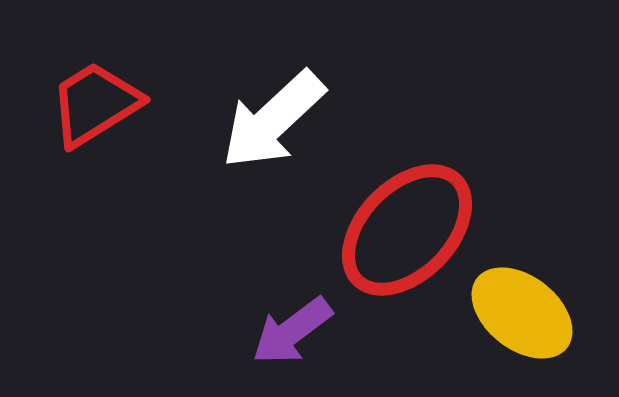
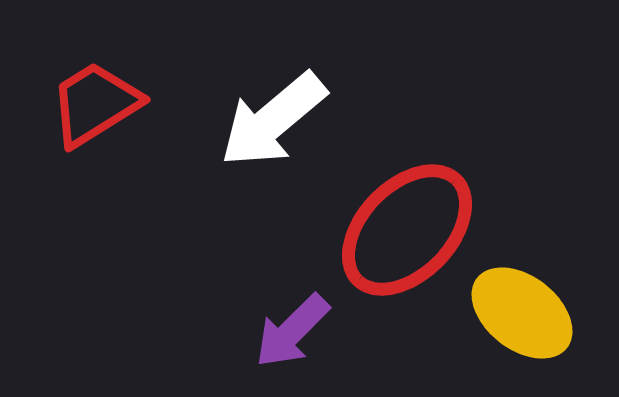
white arrow: rotated 3 degrees clockwise
purple arrow: rotated 8 degrees counterclockwise
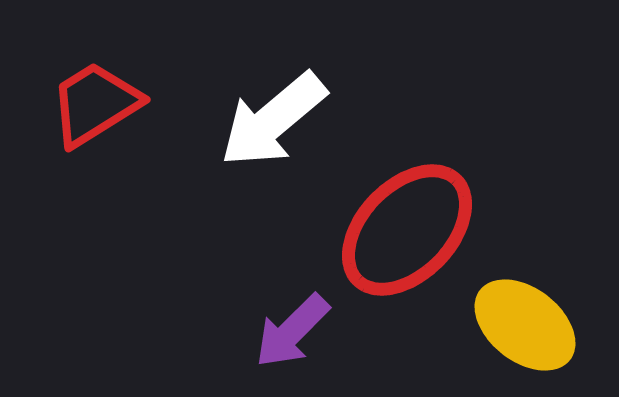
yellow ellipse: moved 3 px right, 12 px down
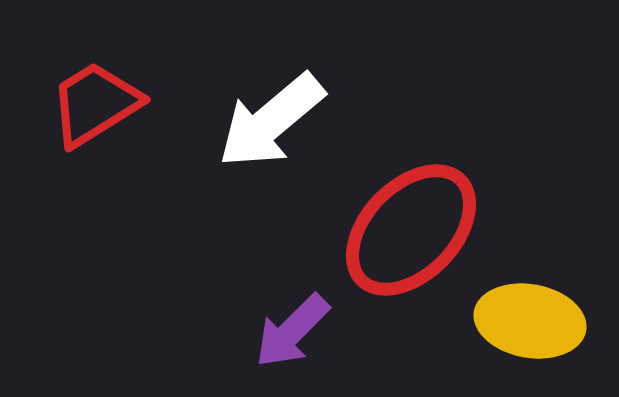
white arrow: moved 2 px left, 1 px down
red ellipse: moved 4 px right
yellow ellipse: moved 5 px right, 4 px up; rotated 28 degrees counterclockwise
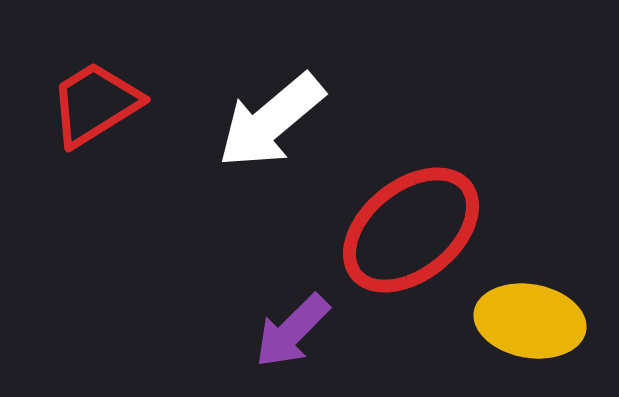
red ellipse: rotated 7 degrees clockwise
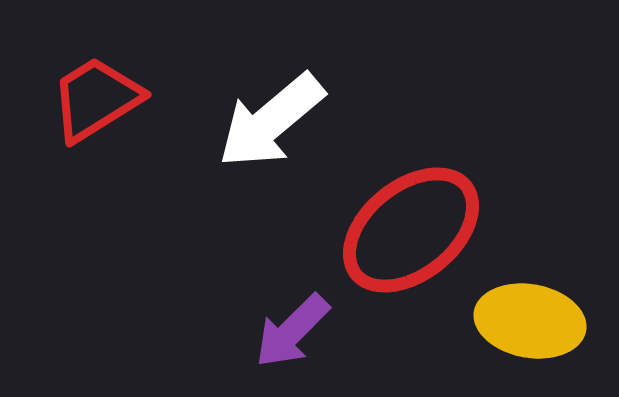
red trapezoid: moved 1 px right, 5 px up
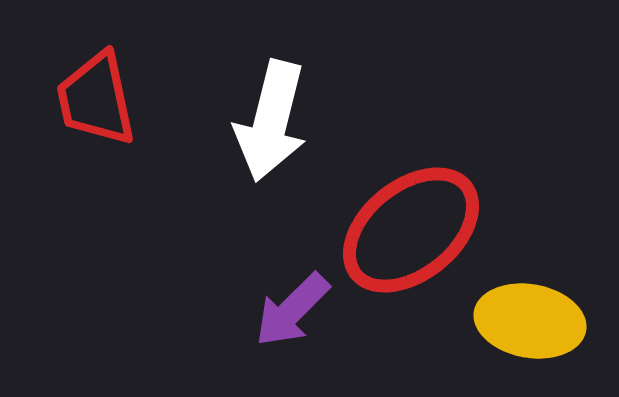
red trapezoid: rotated 70 degrees counterclockwise
white arrow: rotated 36 degrees counterclockwise
purple arrow: moved 21 px up
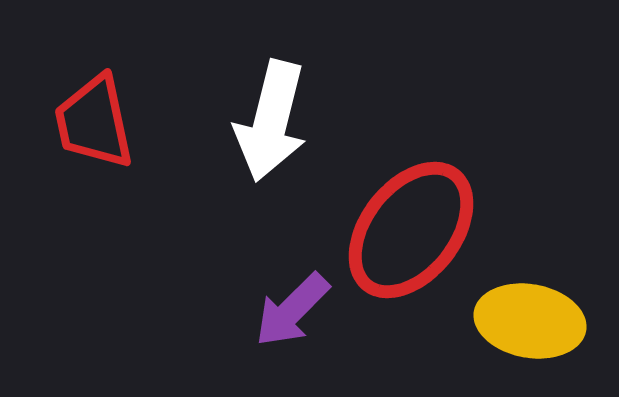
red trapezoid: moved 2 px left, 23 px down
red ellipse: rotated 13 degrees counterclockwise
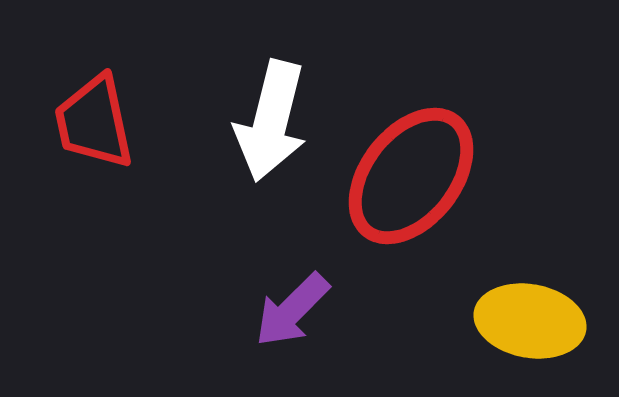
red ellipse: moved 54 px up
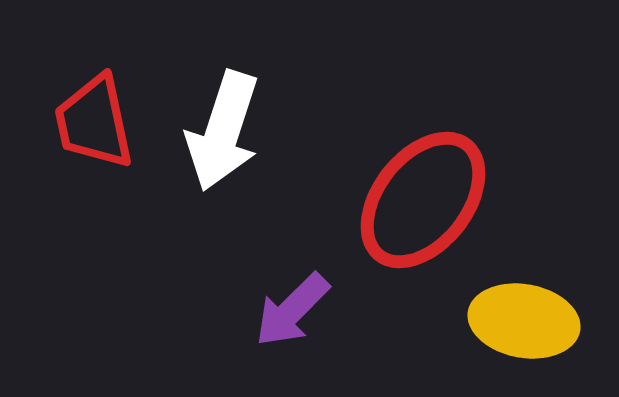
white arrow: moved 48 px left, 10 px down; rotated 4 degrees clockwise
red ellipse: moved 12 px right, 24 px down
yellow ellipse: moved 6 px left
